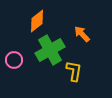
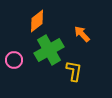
green cross: moved 1 px left
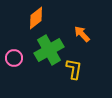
orange diamond: moved 1 px left, 3 px up
pink circle: moved 2 px up
yellow L-shape: moved 2 px up
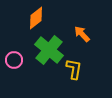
green cross: rotated 20 degrees counterclockwise
pink circle: moved 2 px down
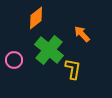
yellow L-shape: moved 1 px left
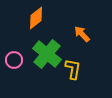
green cross: moved 2 px left, 4 px down
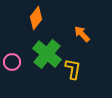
orange diamond: rotated 15 degrees counterclockwise
pink circle: moved 2 px left, 2 px down
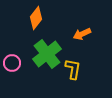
orange arrow: rotated 72 degrees counterclockwise
green cross: rotated 12 degrees clockwise
pink circle: moved 1 px down
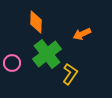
orange diamond: moved 4 px down; rotated 35 degrees counterclockwise
yellow L-shape: moved 3 px left, 5 px down; rotated 25 degrees clockwise
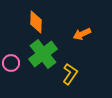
green cross: moved 4 px left
pink circle: moved 1 px left
